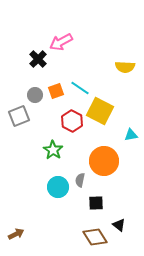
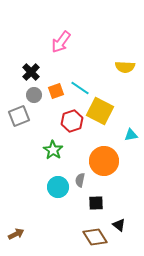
pink arrow: rotated 25 degrees counterclockwise
black cross: moved 7 px left, 13 px down
gray circle: moved 1 px left
red hexagon: rotated 15 degrees clockwise
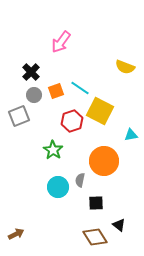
yellow semicircle: rotated 18 degrees clockwise
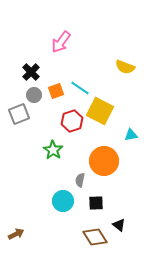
gray square: moved 2 px up
cyan circle: moved 5 px right, 14 px down
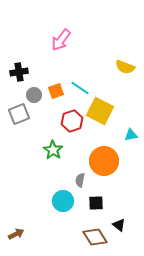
pink arrow: moved 2 px up
black cross: moved 12 px left; rotated 36 degrees clockwise
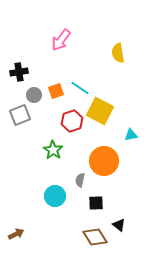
yellow semicircle: moved 7 px left, 14 px up; rotated 60 degrees clockwise
gray square: moved 1 px right, 1 px down
cyan circle: moved 8 px left, 5 px up
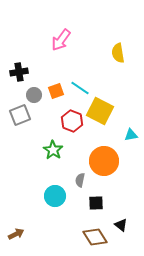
red hexagon: rotated 20 degrees counterclockwise
black triangle: moved 2 px right
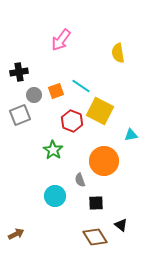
cyan line: moved 1 px right, 2 px up
gray semicircle: rotated 32 degrees counterclockwise
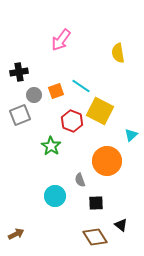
cyan triangle: rotated 32 degrees counterclockwise
green star: moved 2 px left, 4 px up
orange circle: moved 3 px right
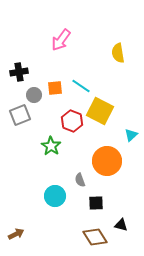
orange square: moved 1 px left, 3 px up; rotated 14 degrees clockwise
black triangle: rotated 24 degrees counterclockwise
